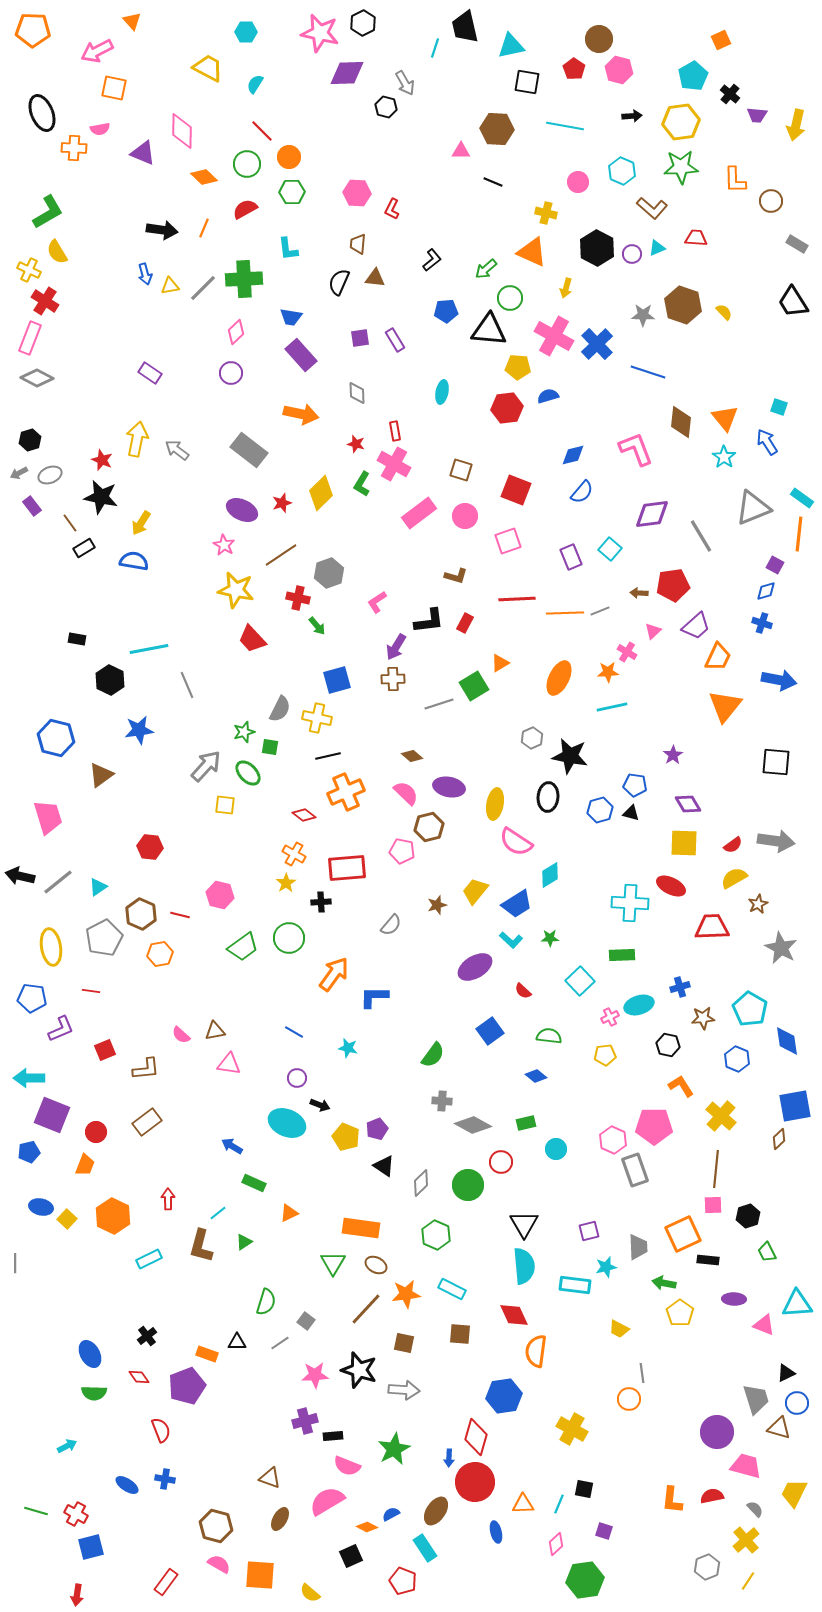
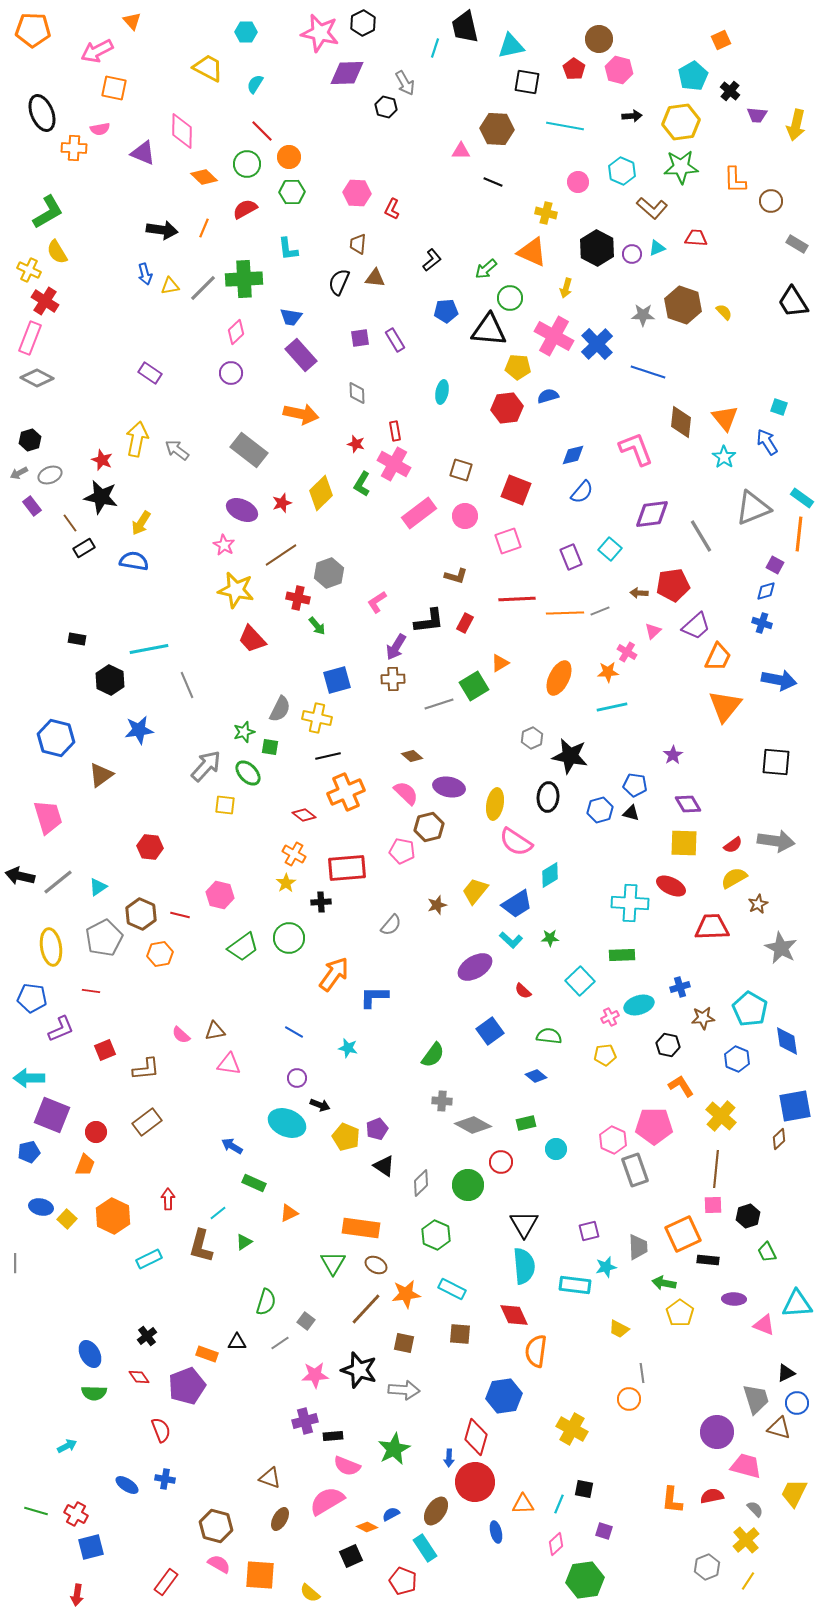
black cross at (730, 94): moved 3 px up
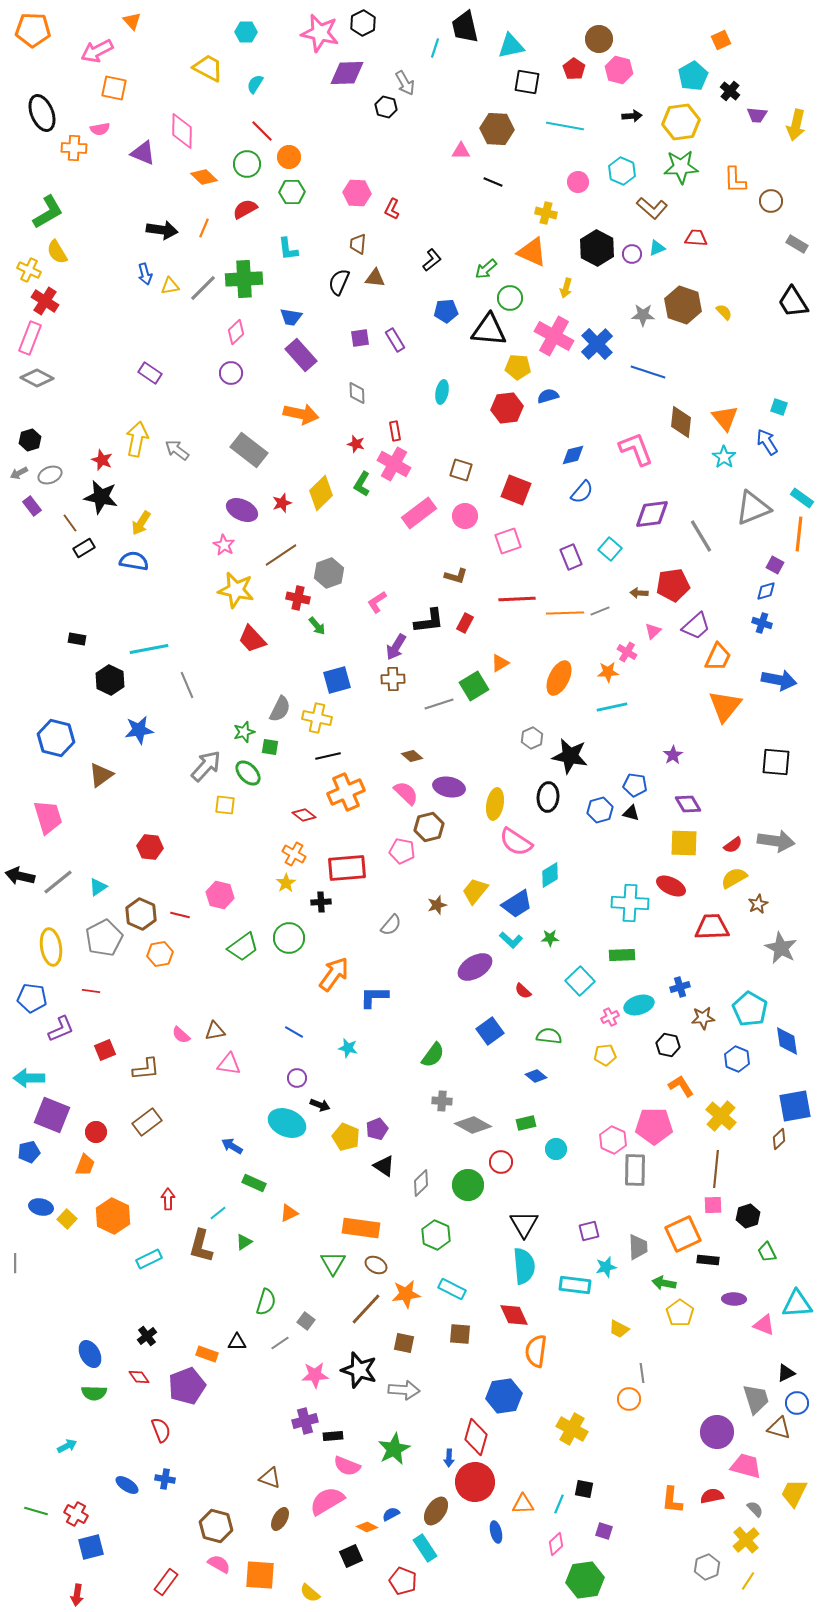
gray rectangle at (635, 1170): rotated 20 degrees clockwise
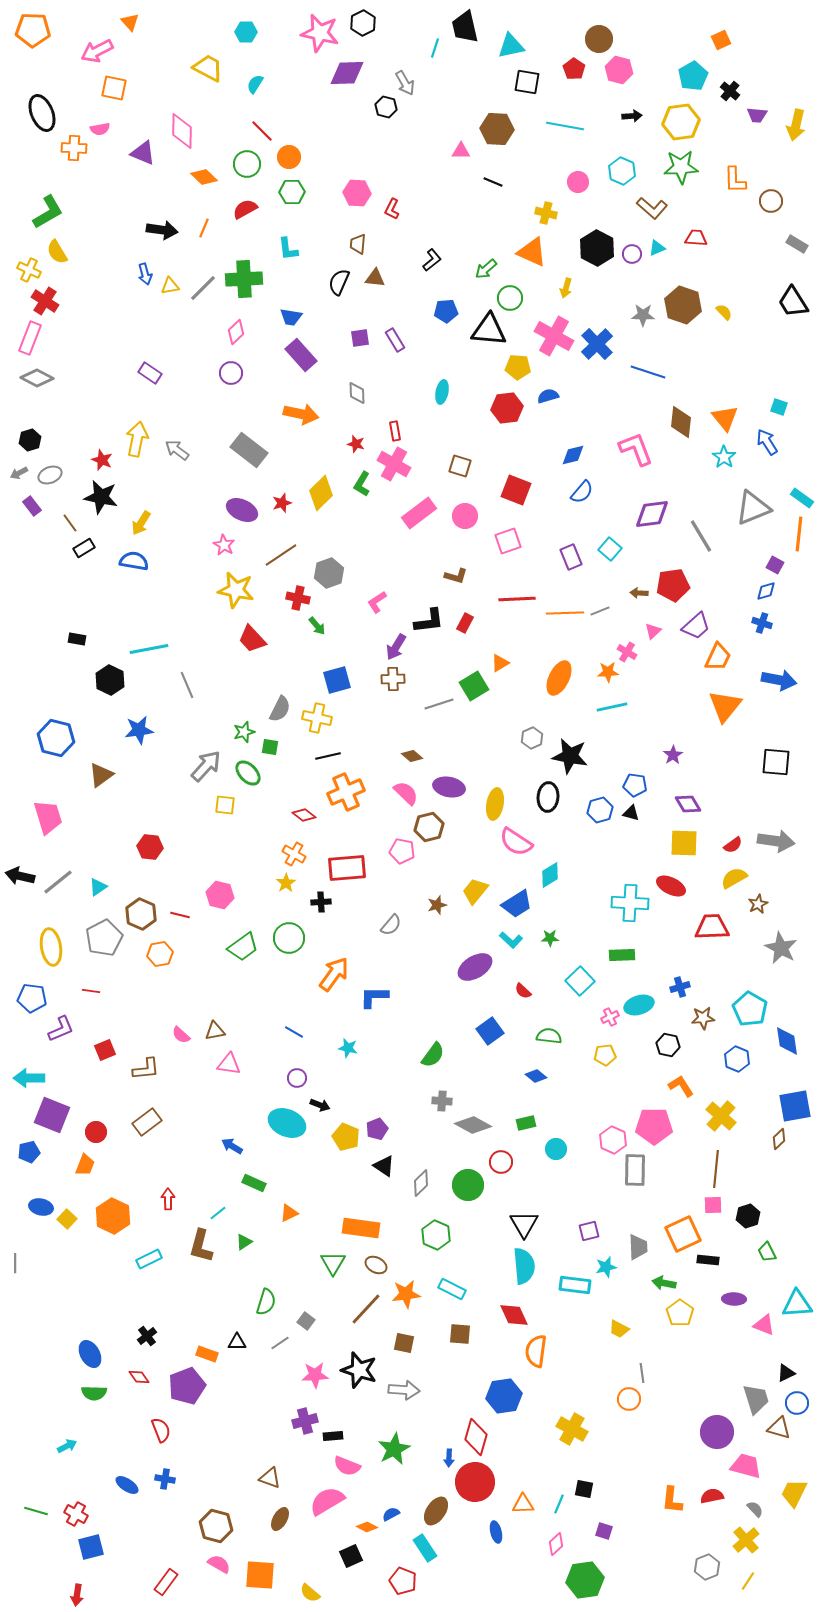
orange triangle at (132, 21): moved 2 px left, 1 px down
brown square at (461, 470): moved 1 px left, 4 px up
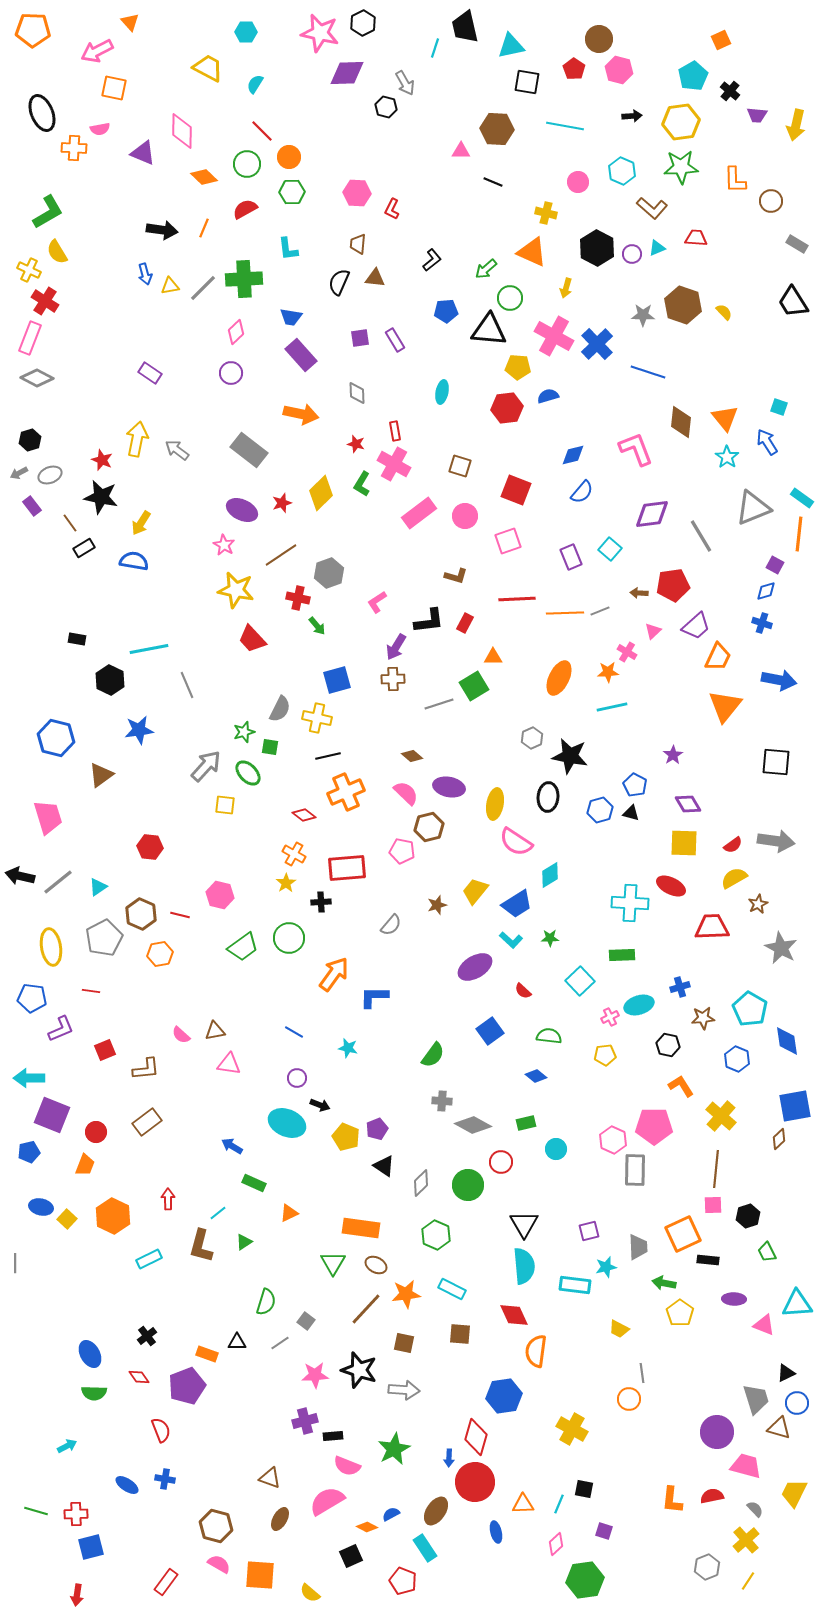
cyan star at (724, 457): moved 3 px right
orange triangle at (500, 663): moved 7 px left, 6 px up; rotated 30 degrees clockwise
blue pentagon at (635, 785): rotated 20 degrees clockwise
red cross at (76, 1514): rotated 30 degrees counterclockwise
